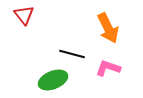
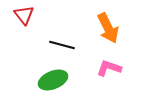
black line: moved 10 px left, 9 px up
pink L-shape: moved 1 px right
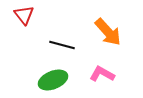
orange arrow: moved 4 px down; rotated 16 degrees counterclockwise
pink L-shape: moved 7 px left, 6 px down; rotated 10 degrees clockwise
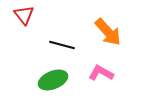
pink L-shape: moved 1 px left, 1 px up
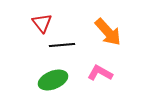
red triangle: moved 18 px right, 8 px down
black line: rotated 20 degrees counterclockwise
pink L-shape: moved 1 px left
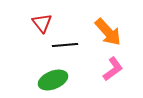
black line: moved 3 px right
pink L-shape: moved 13 px right, 4 px up; rotated 115 degrees clockwise
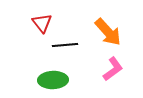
green ellipse: rotated 20 degrees clockwise
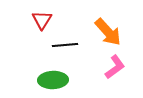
red triangle: moved 3 px up; rotated 10 degrees clockwise
pink L-shape: moved 2 px right, 2 px up
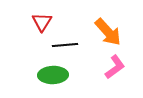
red triangle: moved 2 px down
green ellipse: moved 5 px up
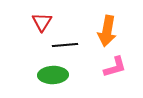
orange arrow: moved 1 px left, 1 px up; rotated 52 degrees clockwise
pink L-shape: rotated 20 degrees clockwise
